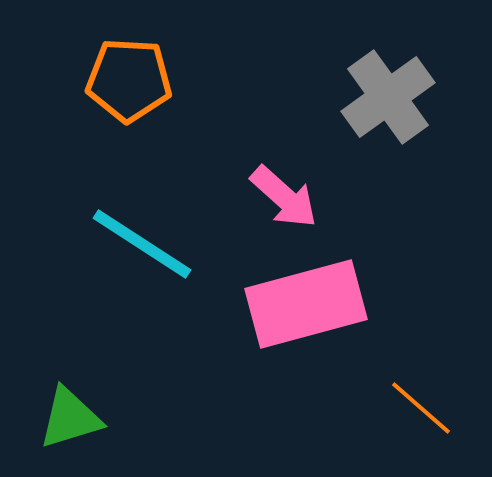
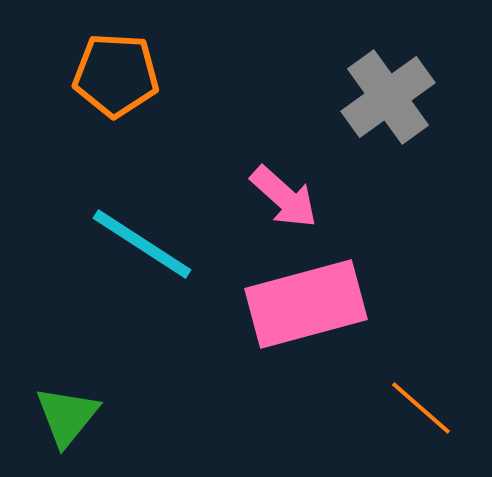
orange pentagon: moved 13 px left, 5 px up
green triangle: moved 3 px left, 2 px up; rotated 34 degrees counterclockwise
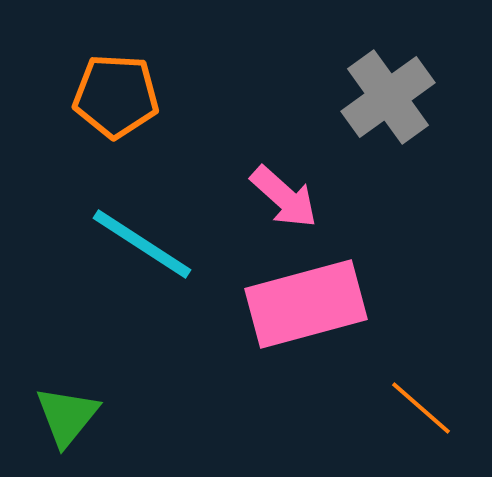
orange pentagon: moved 21 px down
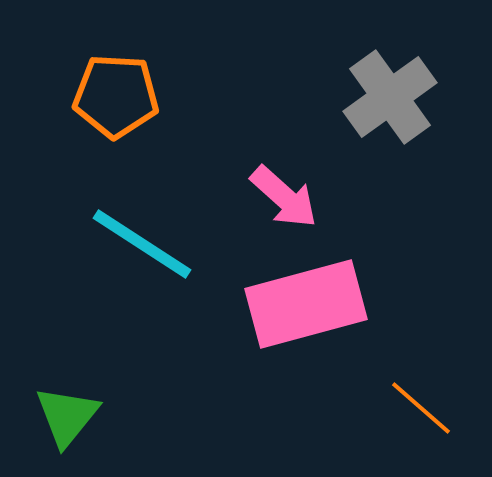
gray cross: moved 2 px right
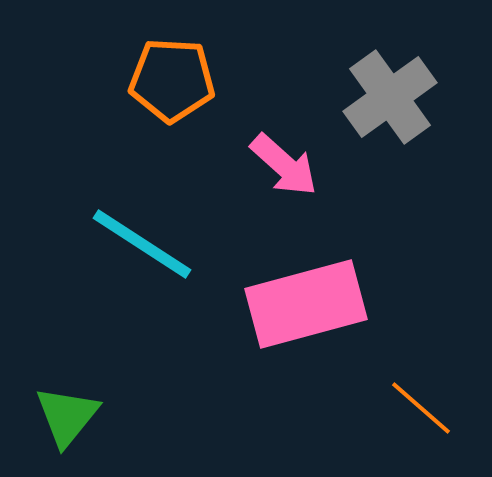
orange pentagon: moved 56 px right, 16 px up
pink arrow: moved 32 px up
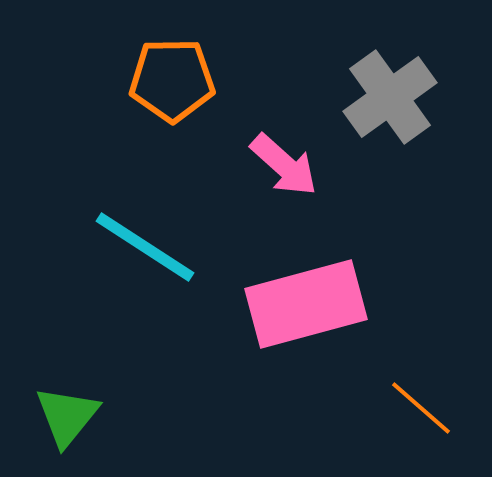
orange pentagon: rotated 4 degrees counterclockwise
cyan line: moved 3 px right, 3 px down
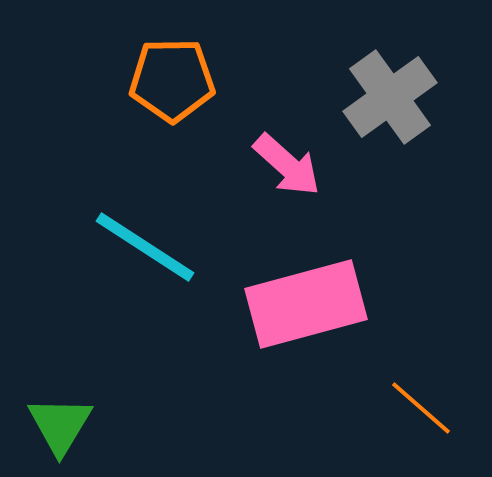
pink arrow: moved 3 px right
green triangle: moved 7 px left, 9 px down; rotated 8 degrees counterclockwise
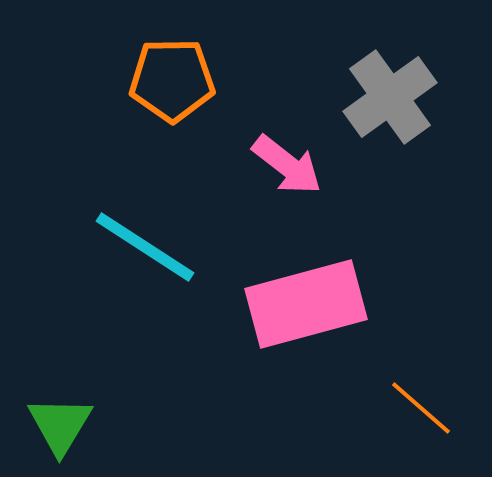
pink arrow: rotated 4 degrees counterclockwise
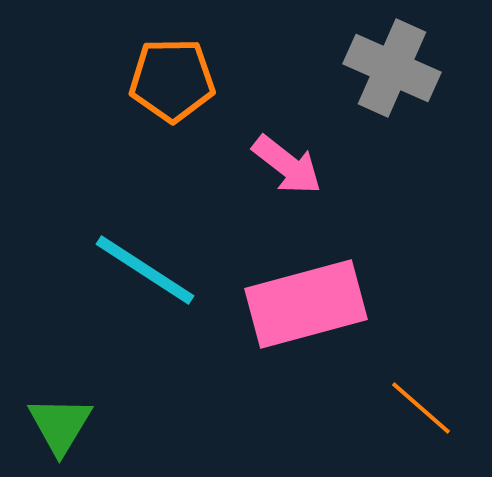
gray cross: moved 2 px right, 29 px up; rotated 30 degrees counterclockwise
cyan line: moved 23 px down
